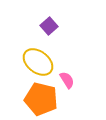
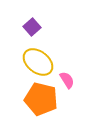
purple square: moved 17 px left, 1 px down
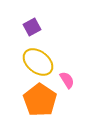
purple square: rotated 12 degrees clockwise
orange pentagon: moved 1 px left, 1 px down; rotated 20 degrees clockwise
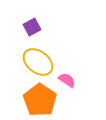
pink semicircle: rotated 24 degrees counterclockwise
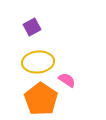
yellow ellipse: rotated 44 degrees counterclockwise
orange pentagon: moved 1 px right, 1 px up
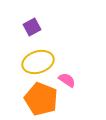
yellow ellipse: rotated 12 degrees counterclockwise
orange pentagon: rotated 12 degrees counterclockwise
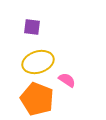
purple square: rotated 36 degrees clockwise
orange pentagon: moved 4 px left
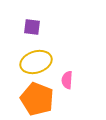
yellow ellipse: moved 2 px left
pink semicircle: rotated 120 degrees counterclockwise
